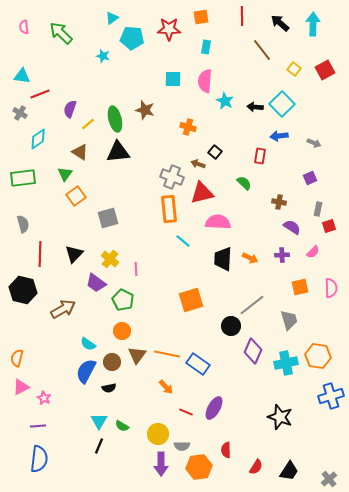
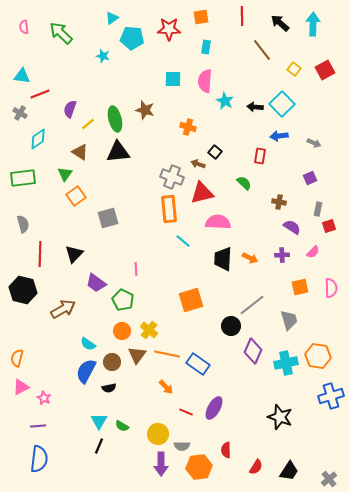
yellow cross at (110, 259): moved 39 px right, 71 px down
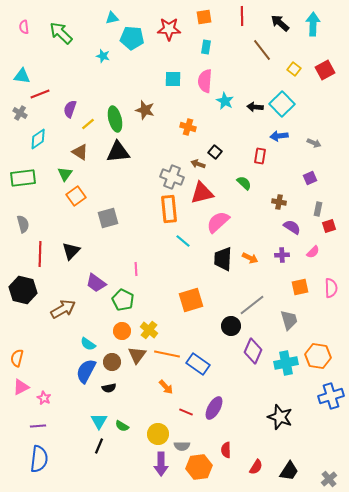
orange square at (201, 17): moved 3 px right
cyan triangle at (112, 18): rotated 24 degrees clockwise
pink semicircle at (218, 222): rotated 45 degrees counterclockwise
black triangle at (74, 254): moved 3 px left, 3 px up
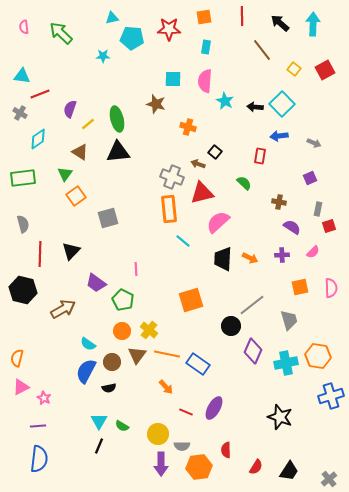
cyan star at (103, 56): rotated 16 degrees counterclockwise
brown star at (145, 110): moved 11 px right, 6 px up
green ellipse at (115, 119): moved 2 px right
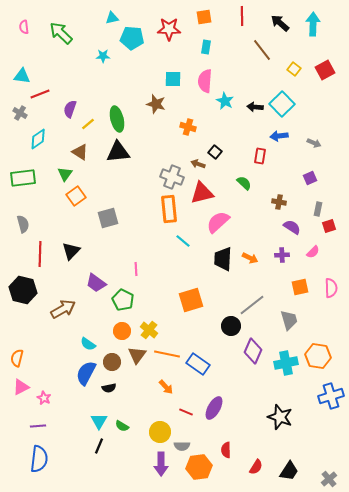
blue semicircle at (86, 371): moved 2 px down
yellow circle at (158, 434): moved 2 px right, 2 px up
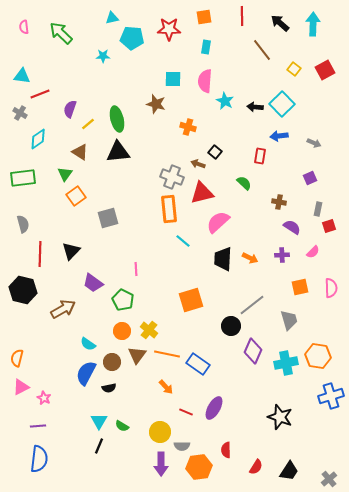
purple trapezoid at (96, 283): moved 3 px left
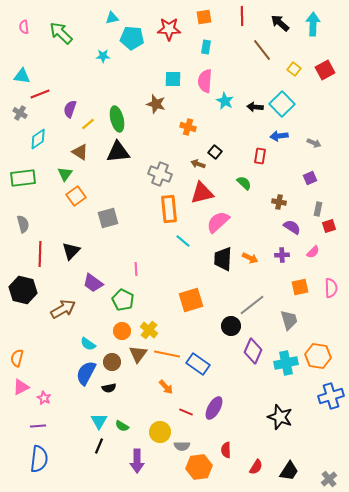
gray cross at (172, 177): moved 12 px left, 3 px up
brown triangle at (137, 355): moved 1 px right, 1 px up
purple arrow at (161, 464): moved 24 px left, 3 px up
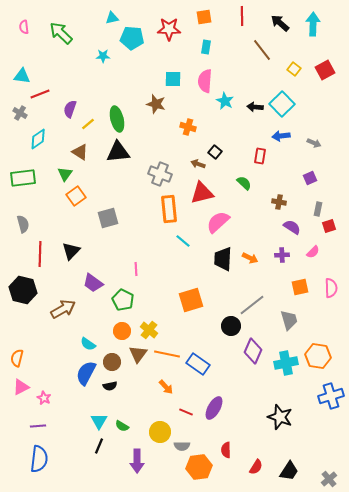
blue arrow at (279, 136): moved 2 px right
black semicircle at (109, 388): moved 1 px right, 2 px up
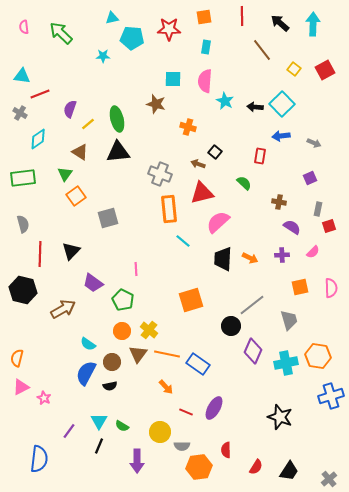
purple line at (38, 426): moved 31 px right, 5 px down; rotated 49 degrees counterclockwise
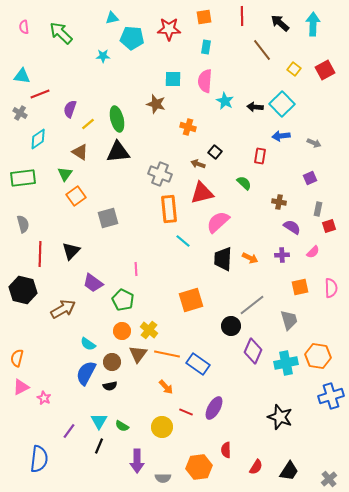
yellow circle at (160, 432): moved 2 px right, 5 px up
gray semicircle at (182, 446): moved 19 px left, 32 px down
